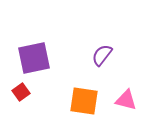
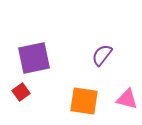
pink triangle: moved 1 px right, 1 px up
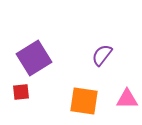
purple square: rotated 20 degrees counterclockwise
red square: rotated 30 degrees clockwise
pink triangle: rotated 15 degrees counterclockwise
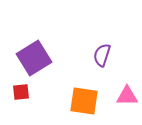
purple semicircle: rotated 20 degrees counterclockwise
pink triangle: moved 3 px up
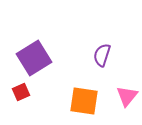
red square: rotated 18 degrees counterclockwise
pink triangle: rotated 50 degrees counterclockwise
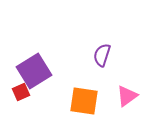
purple square: moved 13 px down
pink triangle: rotated 15 degrees clockwise
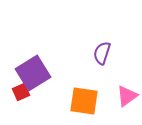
purple semicircle: moved 2 px up
purple square: moved 1 px left, 2 px down
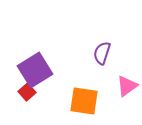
purple square: moved 2 px right, 3 px up
red square: moved 6 px right; rotated 18 degrees counterclockwise
pink triangle: moved 10 px up
